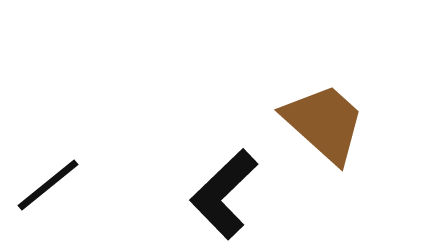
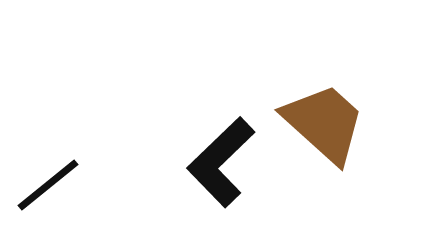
black L-shape: moved 3 px left, 32 px up
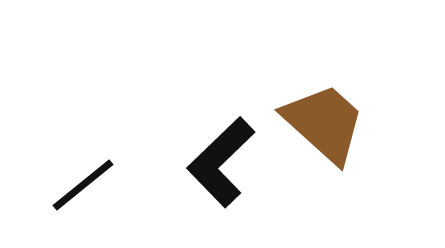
black line: moved 35 px right
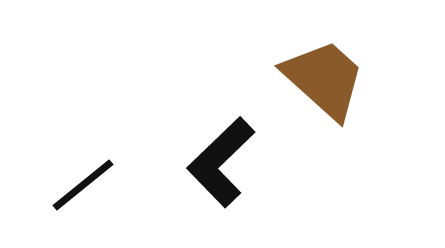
brown trapezoid: moved 44 px up
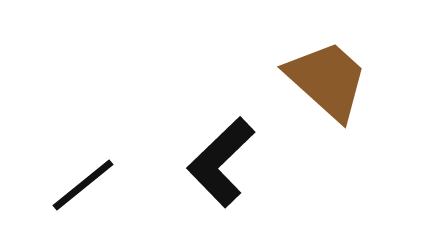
brown trapezoid: moved 3 px right, 1 px down
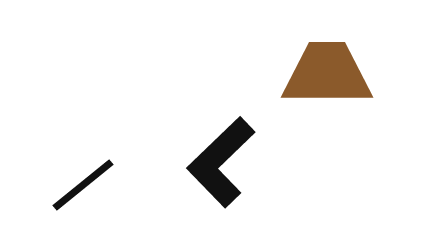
brown trapezoid: moved 6 px up; rotated 42 degrees counterclockwise
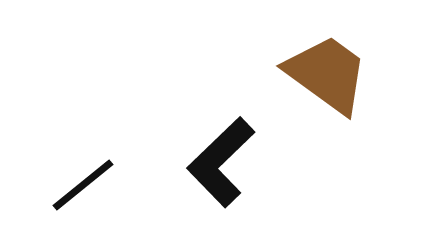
brown trapezoid: rotated 36 degrees clockwise
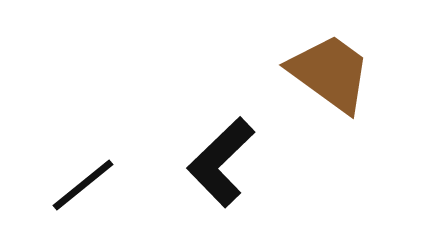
brown trapezoid: moved 3 px right, 1 px up
